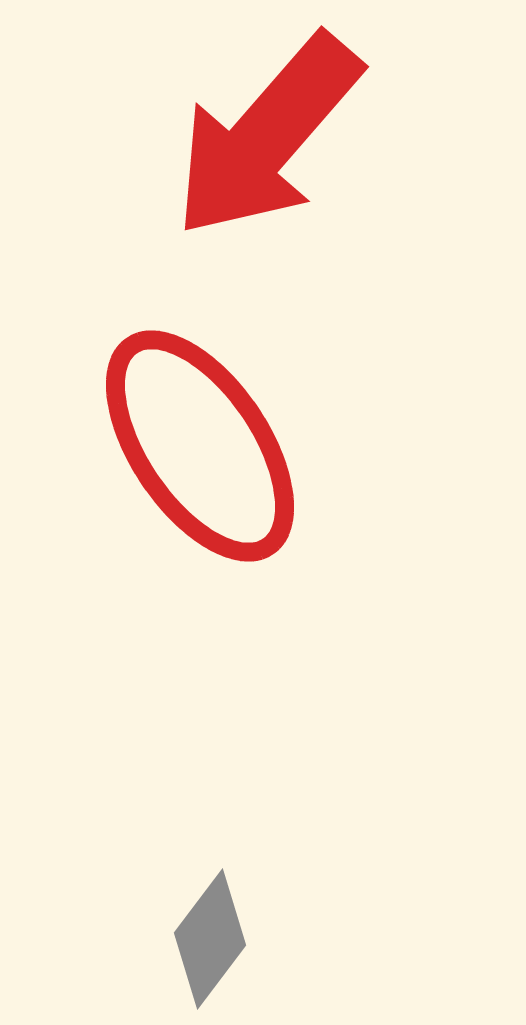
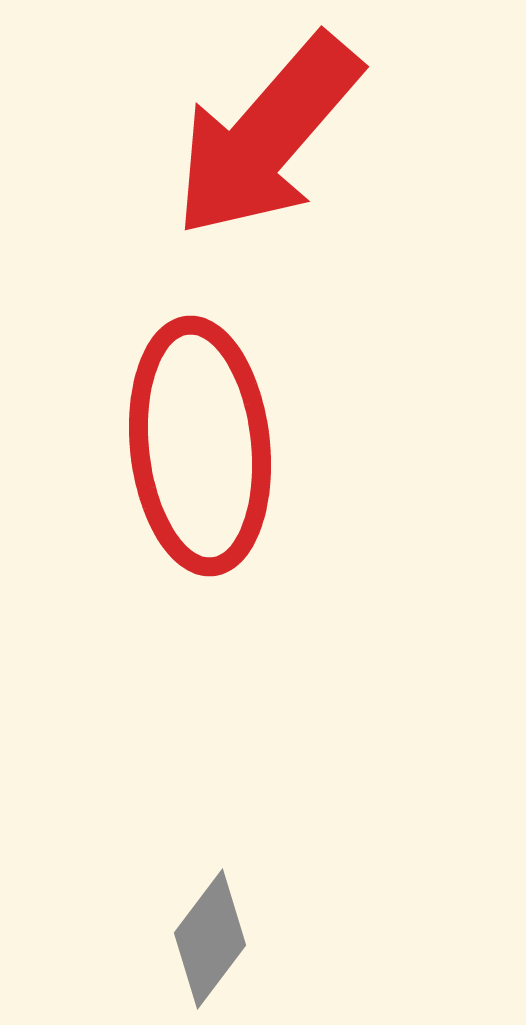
red ellipse: rotated 28 degrees clockwise
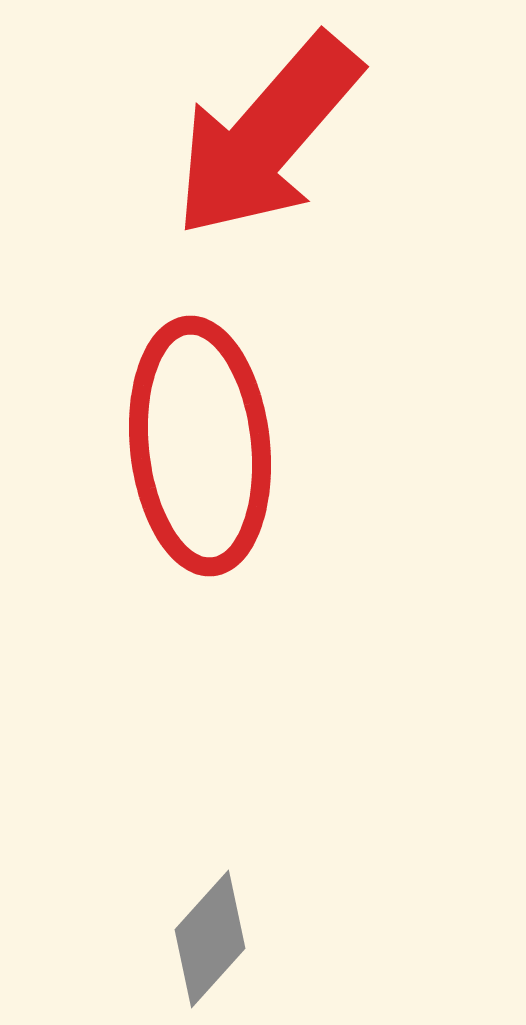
gray diamond: rotated 5 degrees clockwise
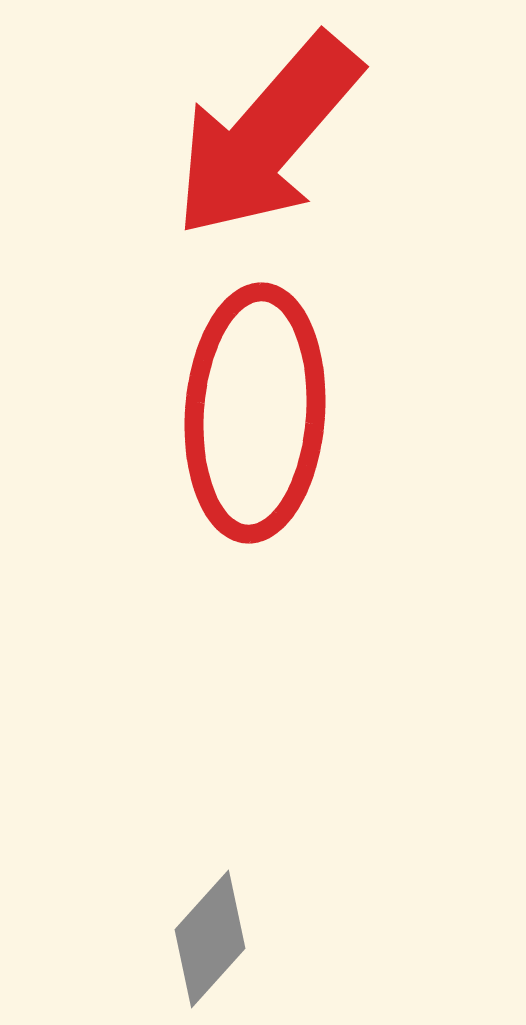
red ellipse: moved 55 px right, 33 px up; rotated 10 degrees clockwise
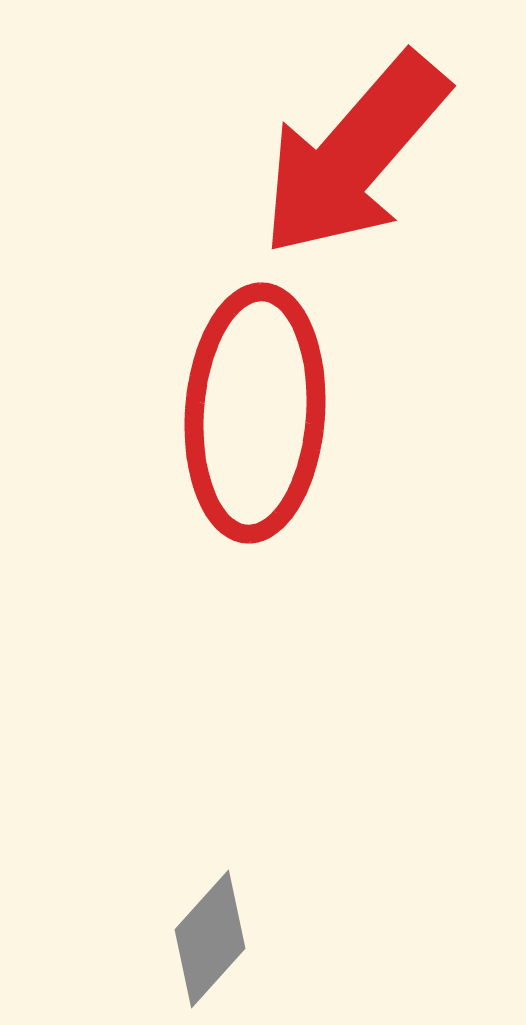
red arrow: moved 87 px right, 19 px down
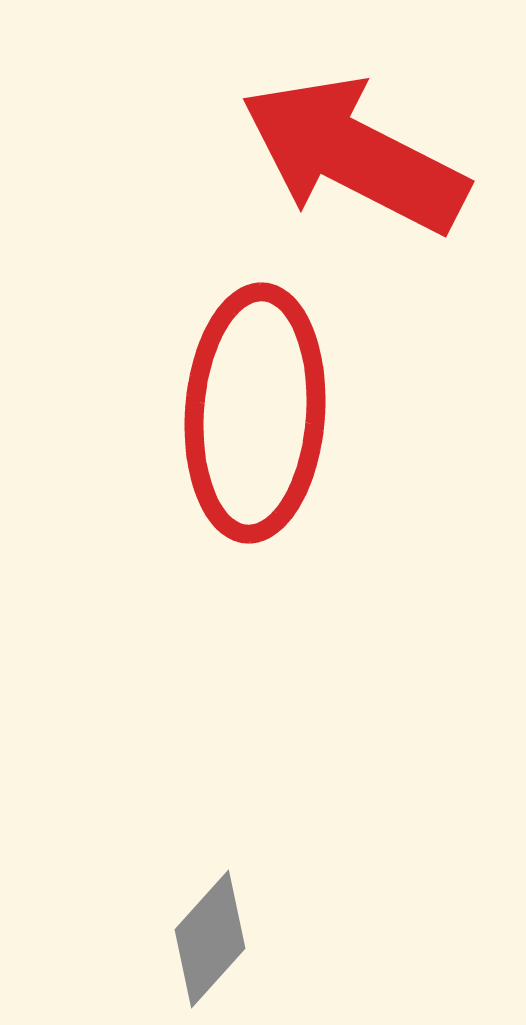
red arrow: rotated 76 degrees clockwise
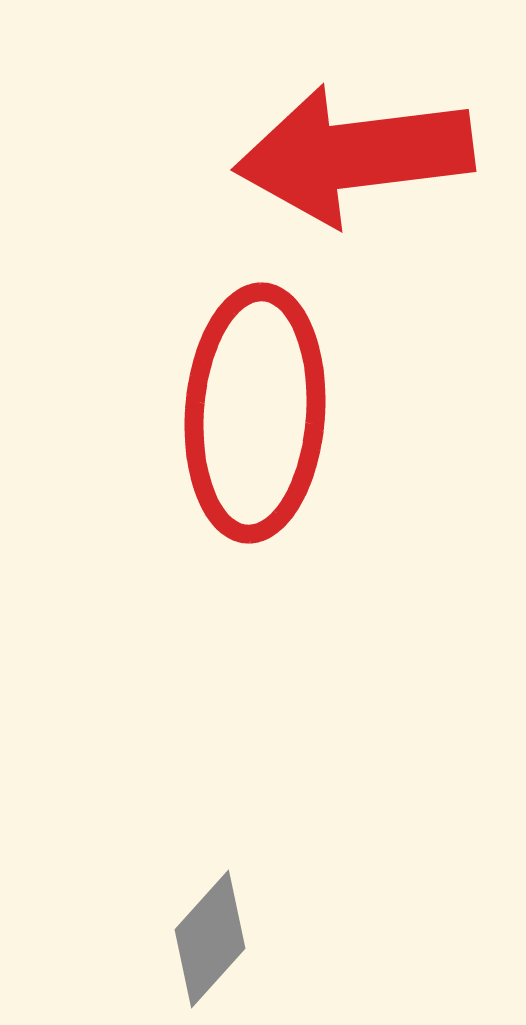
red arrow: rotated 34 degrees counterclockwise
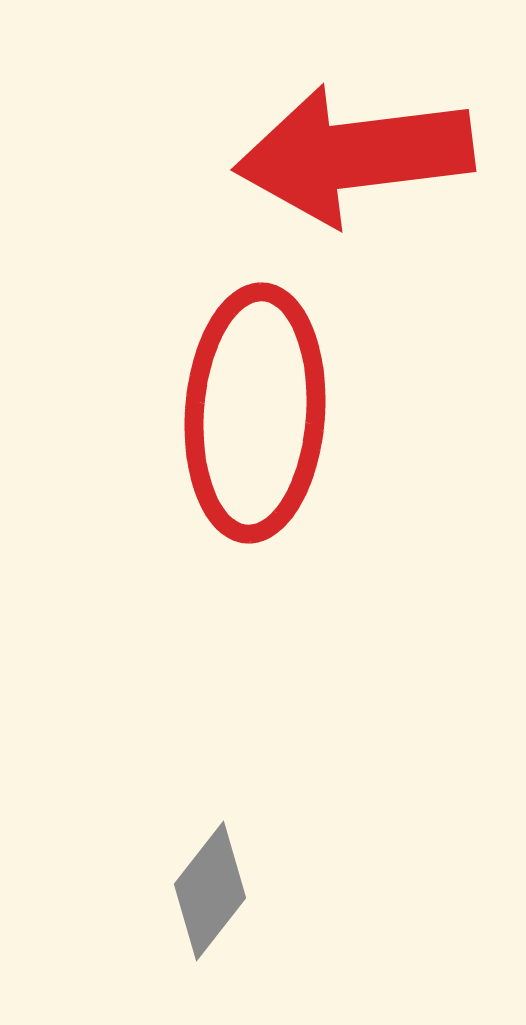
gray diamond: moved 48 px up; rotated 4 degrees counterclockwise
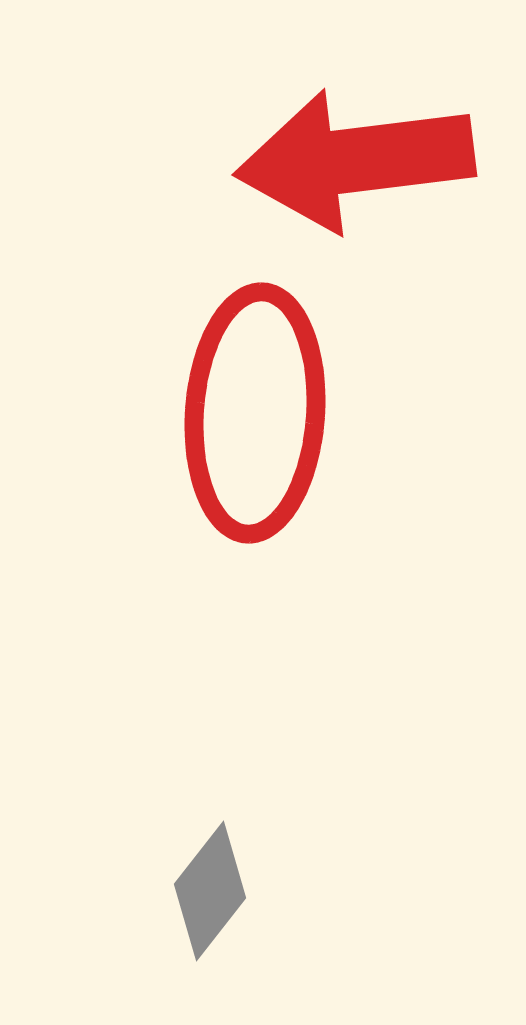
red arrow: moved 1 px right, 5 px down
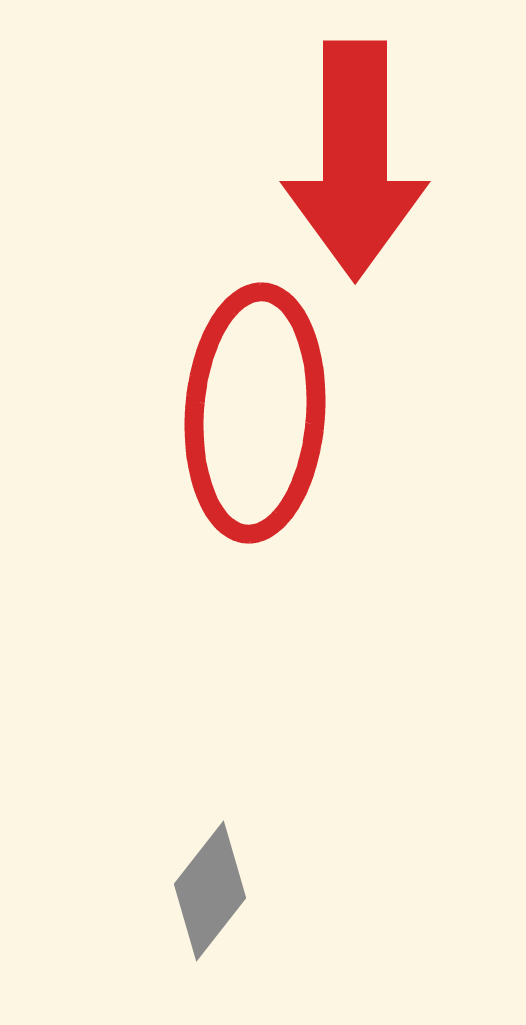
red arrow: rotated 83 degrees counterclockwise
